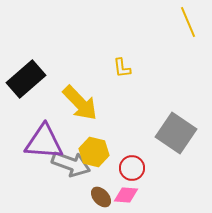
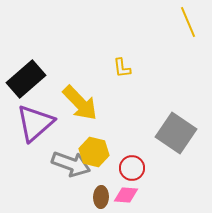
purple triangle: moved 9 px left, 19 px up; rotated 45 degrees counterclockwise
brown ellipse: rotated 45 degrees clockwise
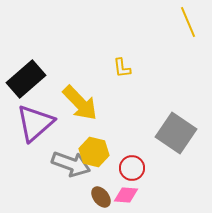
brown ellipse: rotated 40 degrees counterclockwise
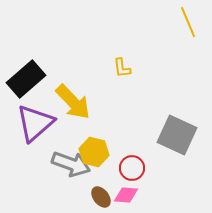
yellow arrow: moved 7 px left, 1 px up
gray square: moved 1 px right, 2 px down; rotated 9 degrees counterclockwise
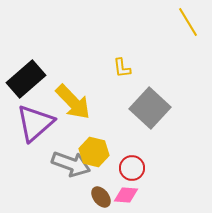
yellow line: rotated 8 degrees counterclockwise
gray square: moved 27 px left, 27 px up; rotated 18 degrees clockwise
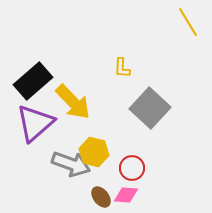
yellow L-shape: rotated 10 degrees clockwise
black rectangle: moved 7 px right, 2 px down
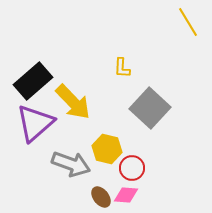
yellow hexagon: moved 13 px right, 3 px up
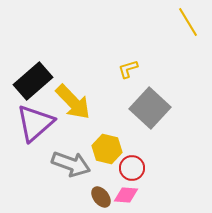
yellow L-shape: moved 6 px right, 1 px down; rotated 70 degrees clockwise
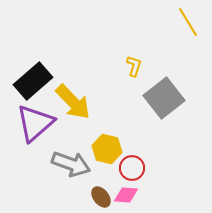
yellow L-shape: moved 6 px right, 3 px up; rotated 125 degrees clockwise
gray square: moved 14 px right, 10 px up; rotated 9 degrees clockwise
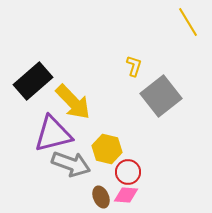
gray square: moved 3 px left, 2 px up
purple triangle: moved 18 px right, 11 px down; rotated 27 degrees clockwise
red circle: moved 4 px left, 4 px down
brown ellipse: rotated 15 degrees clockwise
